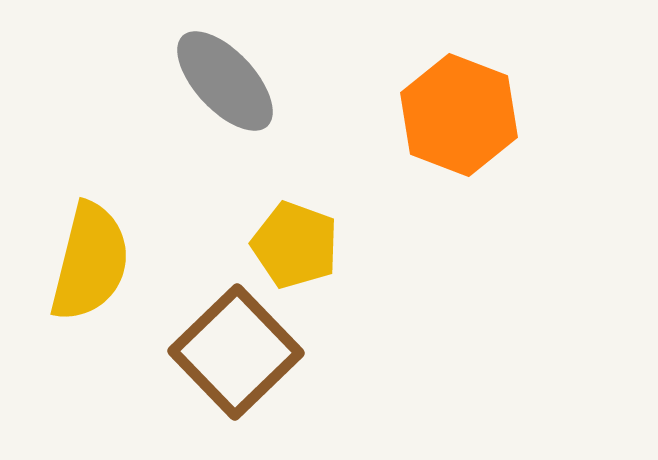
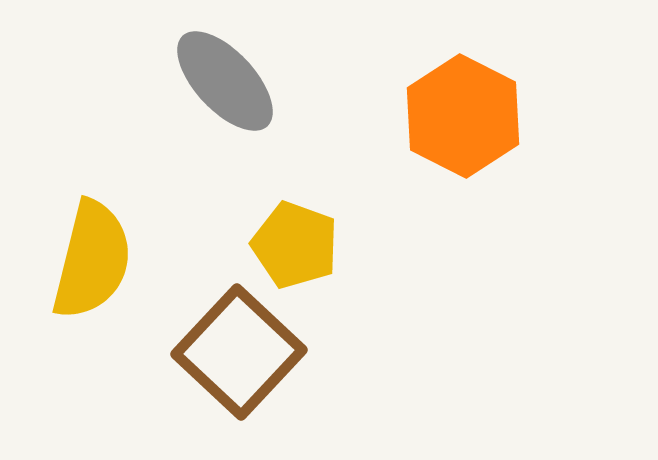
orange hexagon: moved 4 px right, 1 px down; rotated 6 degrees clockwise
yellow semicircle: moved 2 px right, 2 px up
brown square: moved 3 px right; rotated 3 degrees counterclockwise
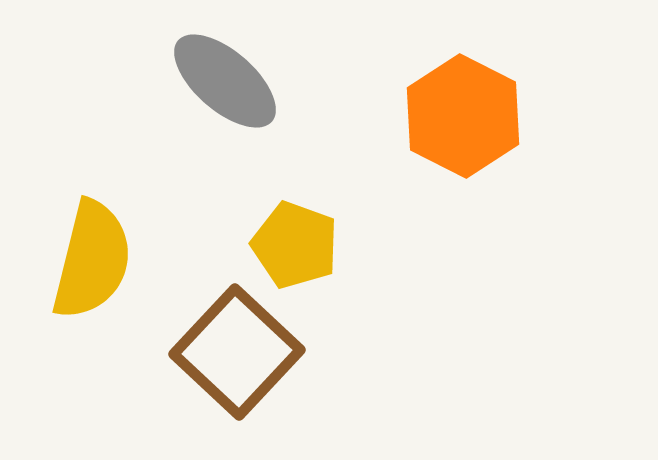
gray ellipse: rotated 6 degrees counterclockwise
brown square: moved 2 px left
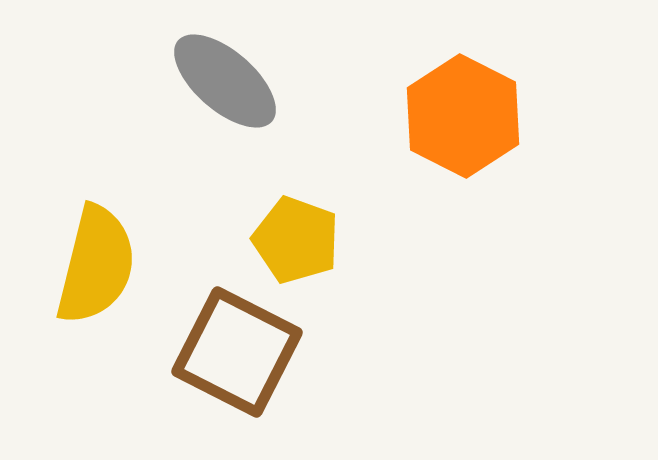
yellow pentagon: moved 1 px right, 5 px up
yellow semicircle: moved 4 px right, 5 px down
brown square: rotated 16 degrees counterclockwise
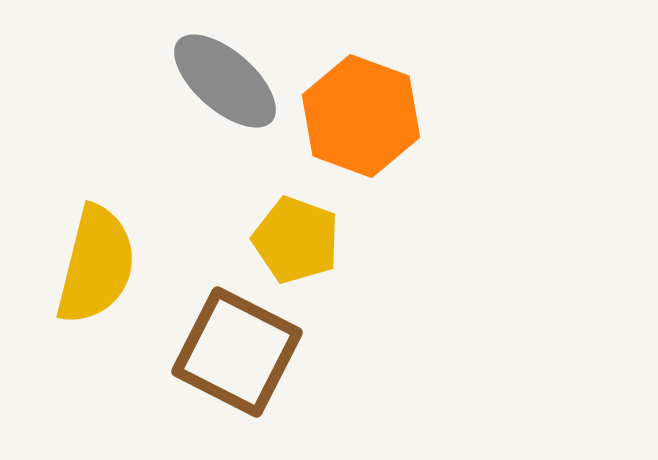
orange hexagon: moved 102 px left; rotated 7 degrees counterclockwise
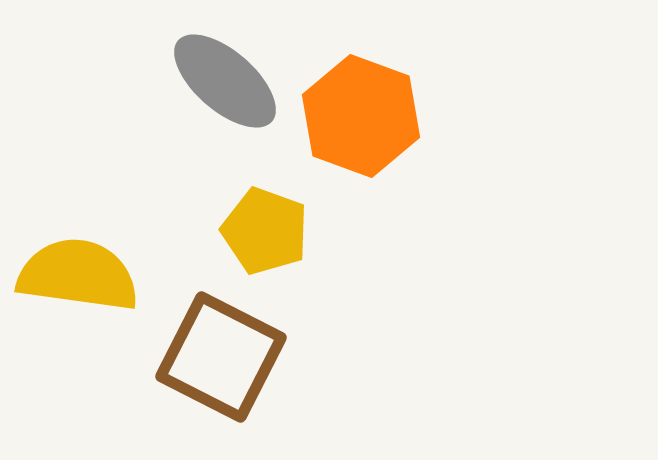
yellow pentagon: moved 31 px left, 9 px up
yellow semicircle: moved 18 px left, 10 px down; rotated 96 degrees counterclockwise
brown square: moved 16 px left, 5 px down
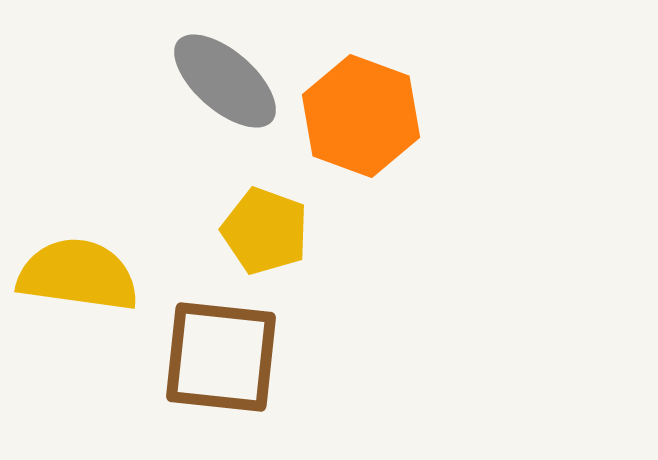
brown square: rotated 21 degrees counterclockwise
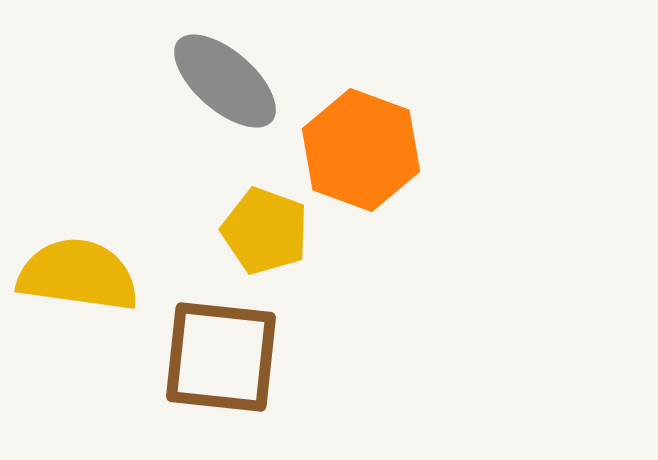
orange hexagon: moved 34 px down
